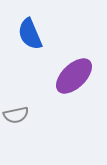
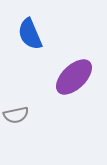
purple ellipse: moved 1 px down
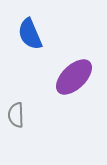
gray semicircle: rotated 100 degrees clockwise
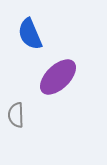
purple ellipse: moved 16 px left
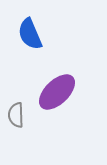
purple ellipse: moved 1 px left, 15 px down
